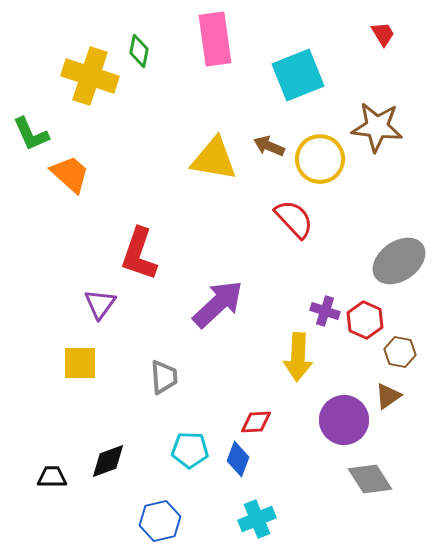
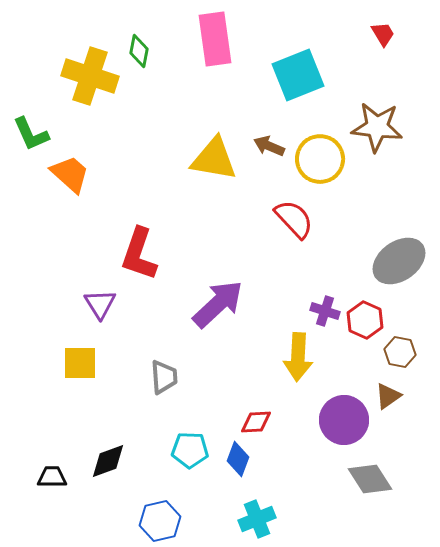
purple triangle: rotated 8 degrees counterclockwise
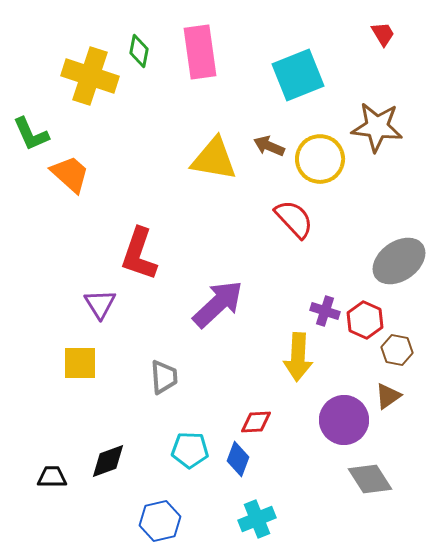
pink rectangle: moved 15 px left, 13 px down
brown hexagon: moved 3 px left, 2 px up
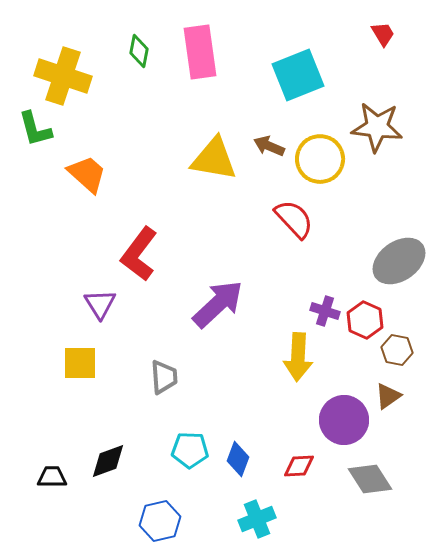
yellow cross: moved 27 px left
green L-shape: moved 4 px right, 5 px up; rotated 9 degrees clockwise
orange trapezoid: moved 17 px right
red L-shape: rotated 18 degrees clockwise
red diamond: moved 43 px right, 44 px down
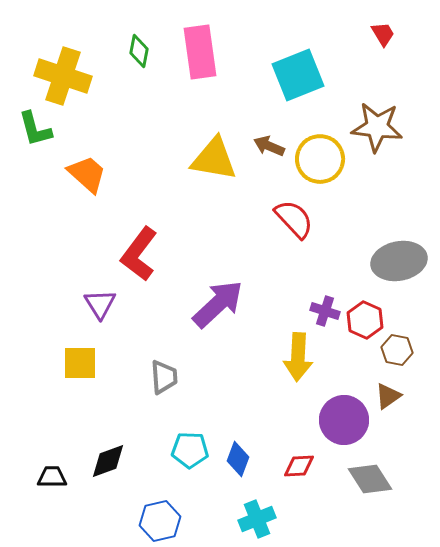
gray ellipse: rotated 24 degrees clockwise
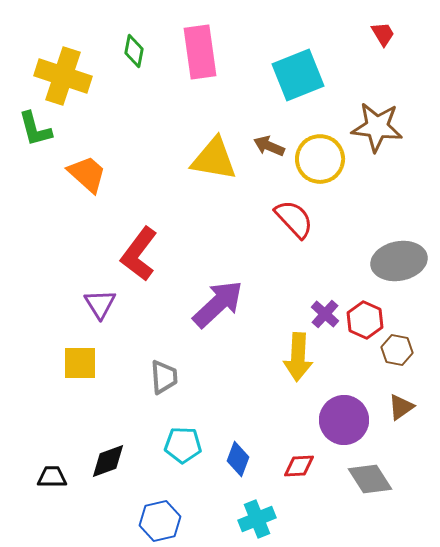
green diamond: moved 5 px left
purple cross: moved 3 px down; rotated 24 degrees clockwise
brown triangle: moved 13 px right, 11 px down
cyan pentagon: moved 7 px left, 5 px up
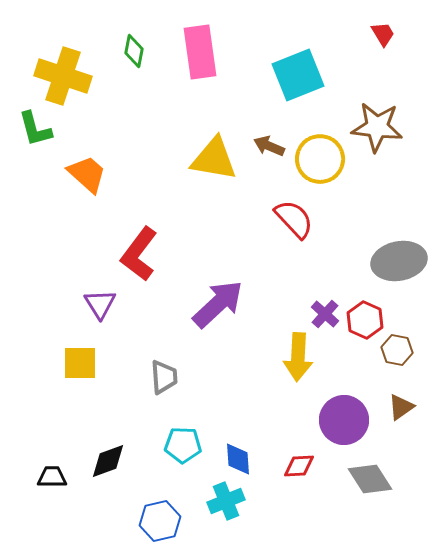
blue diamond: rotated 24 degrees counterclockwise
cyan cross: moved 31 px left, 18 px up
